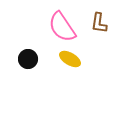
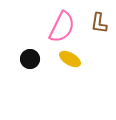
pink semicircle: rotated 120 degrees counterclockwise
black circle: moved 2 px right
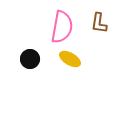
pink semicircle: rotated 16 degrees counterclockwise
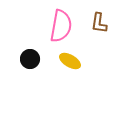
pink semicircle: moved 1 px left, 1 px up
yellow ellipse: moved 2 px down
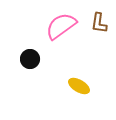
pink semicircle: rotated 136 degrees counterclockwise
yellow ellipse: moved 9 px right, 25 px down
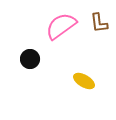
brown L-shape: rotated 15 degrees counterclockwise
yellow ellipse: moved 5 px right, 5 px up
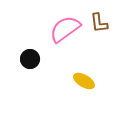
pink semicircle: moved 4 px right, 3 px down
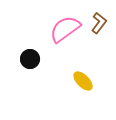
brown L-shape: rotated 135 degrees counterclockwise
yellow ellipse: moved 1 px left; rotated 15 degrees clockwise
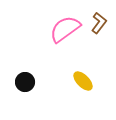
black circle: moved 5 px left, 23 px down
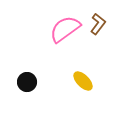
brown L-shape: moved 1 px left, 1 px down
black circle: moved 2 px right
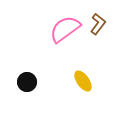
yellow ellipse: rotated 10 degrees clockwise
